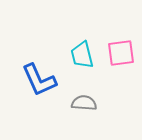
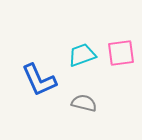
cyan trapezoid: rotated 84 degrees clockwise
gray semicircle: rotated 10 degrees clockwise
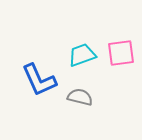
gray semicircle: moved 4 px left, 6 px up
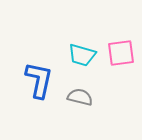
cyan trapezoid: rotated 144 degrees counterclockwise
blue L-shape: rotated 144 degrees counterclockwise
